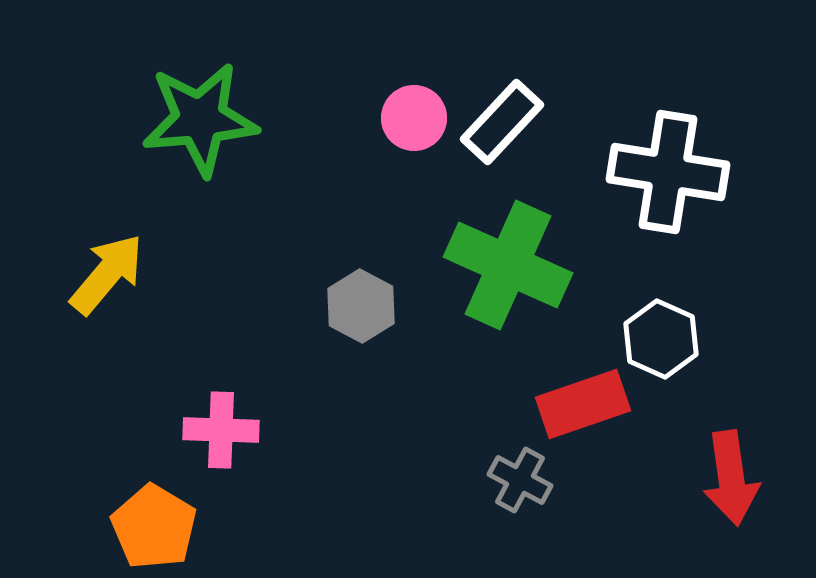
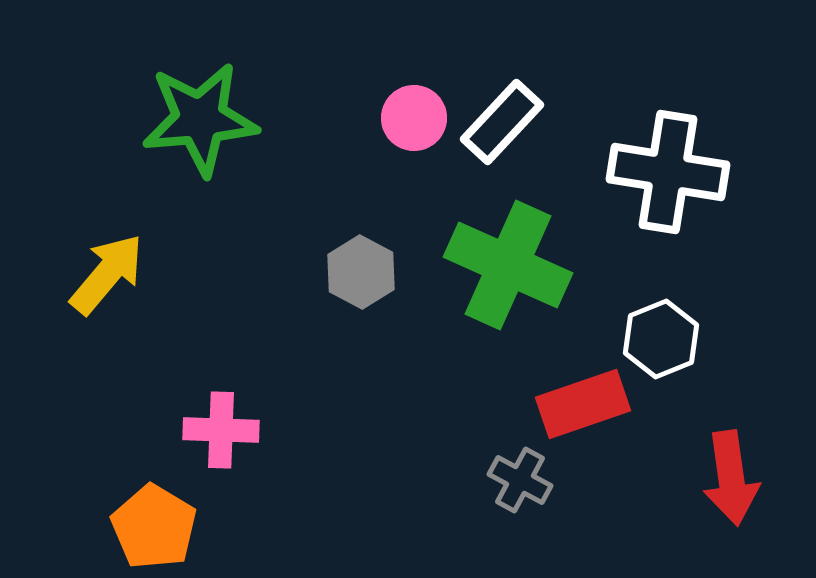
gray hexagon: moved 34 px up
white hexagon: rotated 14 degrees clockwise
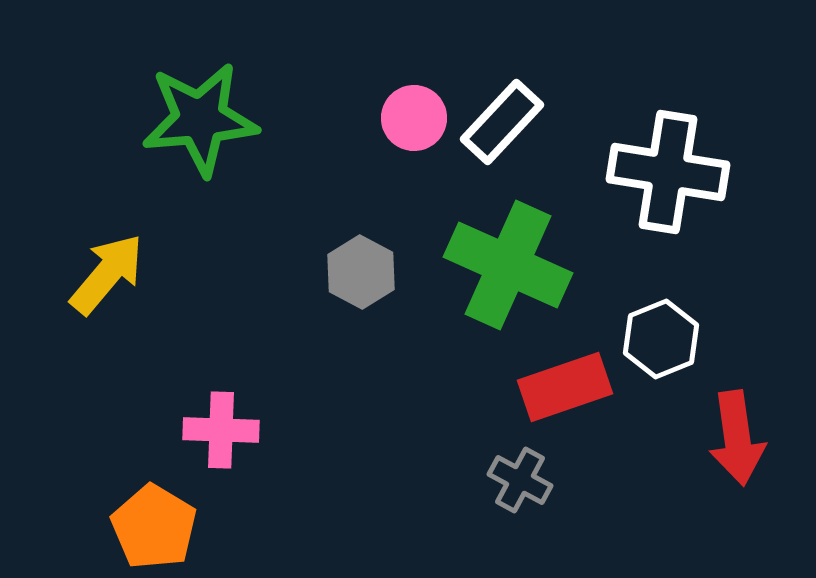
red rectangle: moved 18 px left, 17 px up
red arrow: moved 6 px right, 40 px up
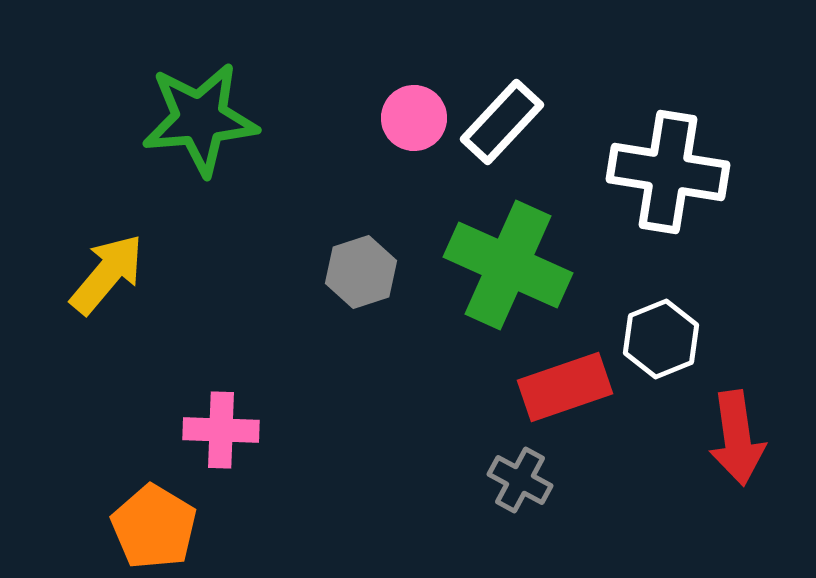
gray hexagon: rotated 14 degrees clockwise
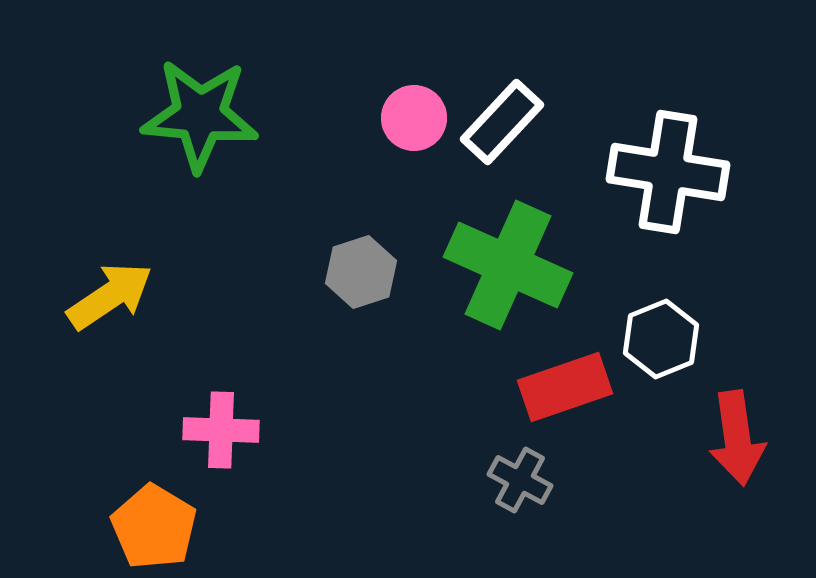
green star: moved 4 px up; rotated 10 degrees clockwise
yellow arrow: moved 3 px right, 22 px down; rotated 16 degrees clockwise
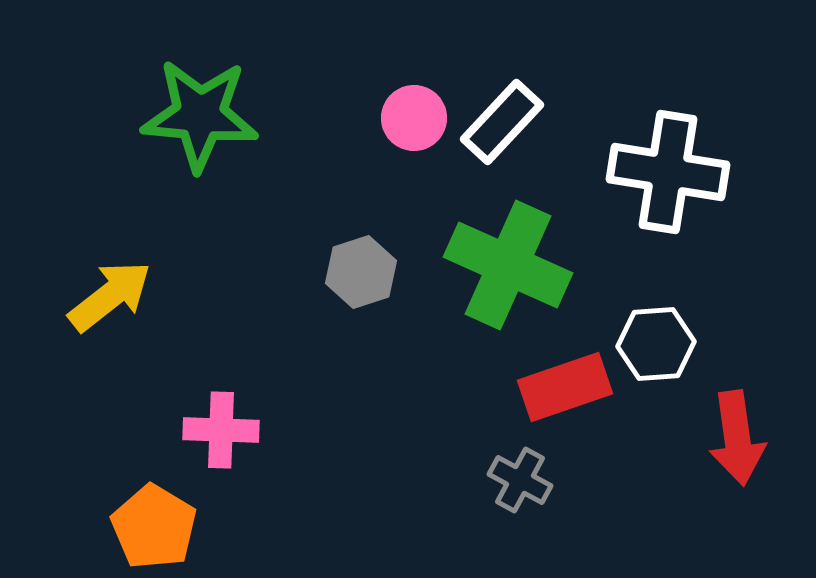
yellow arrow: rotated 4 degrees counterclockwise
white hexagon: moved 5 px left, 5 px down; rotated 18 degrees clockwise
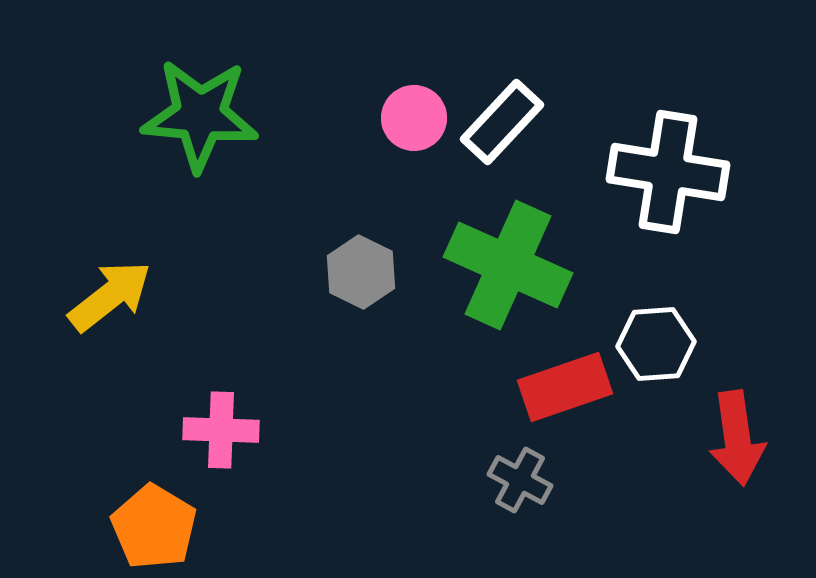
gray hexagon: rotated 16 degrees counterclockwise
